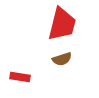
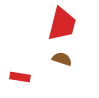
brown semicircle: rotated 144 degrees counterclockwise
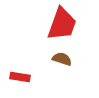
red trapezoid: rotated 6 degrees clockwise
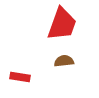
brown semicircle: moved 2 px right, 2 px down; rotated 24 degrees counterclockwise
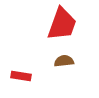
red rectangle: moved 1 px right, 1 px up
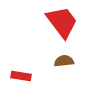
red trapezoid: moved 2 px up; rotated 57 degrees counterclockwise
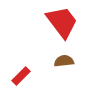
red rectangle: rotated 54 degrees counterclockwise
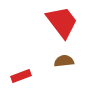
red rectangle: rotated 24 degrees clockwise
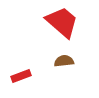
red trapezoid: rotated 12 degrees counterclockwise
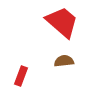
red rectangle: rotated 48 degrees counterclockwise
